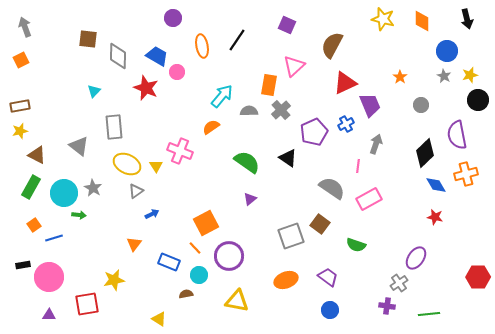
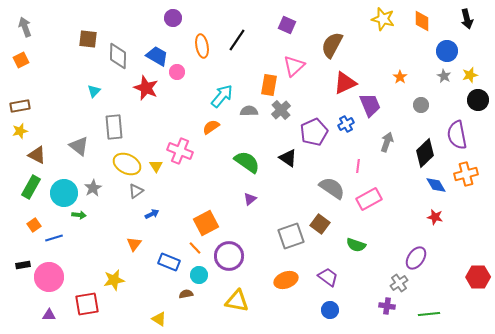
gray arrow at (376, 144): moved 11 px right, 2 px up
gray star at (93, 188): rotated 12 degrees clockwise
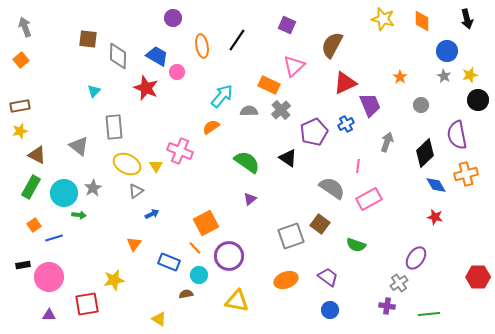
orange square at (21, 60): rotated 14 degrees counterclockwise
orange rectangle at (269, 85): rotated 75 degrees counterclockwise
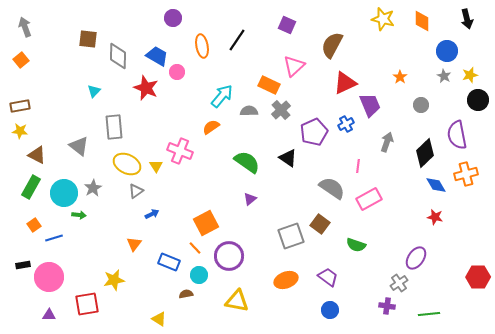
yellow star at (20, 131): rotated 21 degrees clockwise
